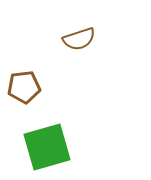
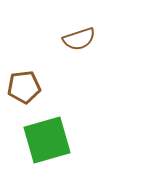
green square: moved 7 px up
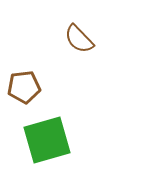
brown semicircle: rotated 64 degrees clockwise
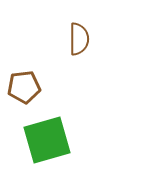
brown semicircle: rotated 136 degrees counterclockwise
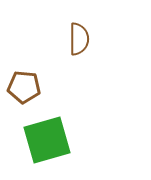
brown pentagon: rotated 12 degrees clockwise
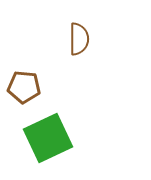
green square: moved 1 px right, 2 px up; rotated 9 degrees counterclockwise
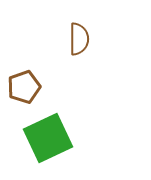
brown pentagon: rotated 24 degrees counterclockwise
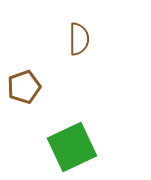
green square: moved 24 px right, 9 px down
